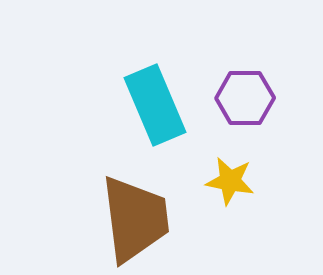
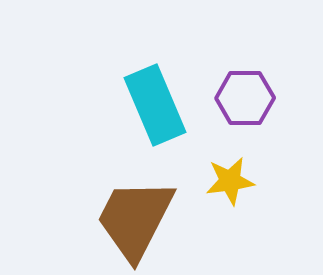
yellow star: rotated 18 degrees counterclockwise
brown trapezoid: rotated 146 degrees counterclockwise
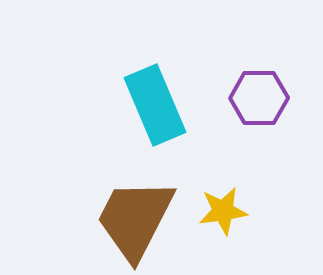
purple hexagon: moved 14 px right
yellow star: moved 7 px left, 30 px down
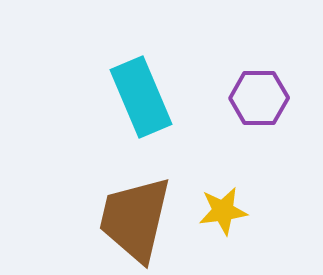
cyan rectangle: moved 14 px left, 8 px up
brown trapezoid: rotated 14 degrees counterclockwise
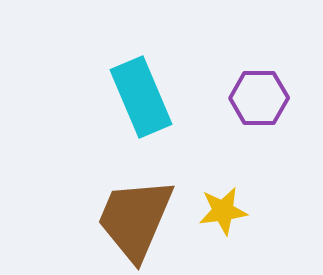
brown trapezoid: rotated 10 degrees clockwise
